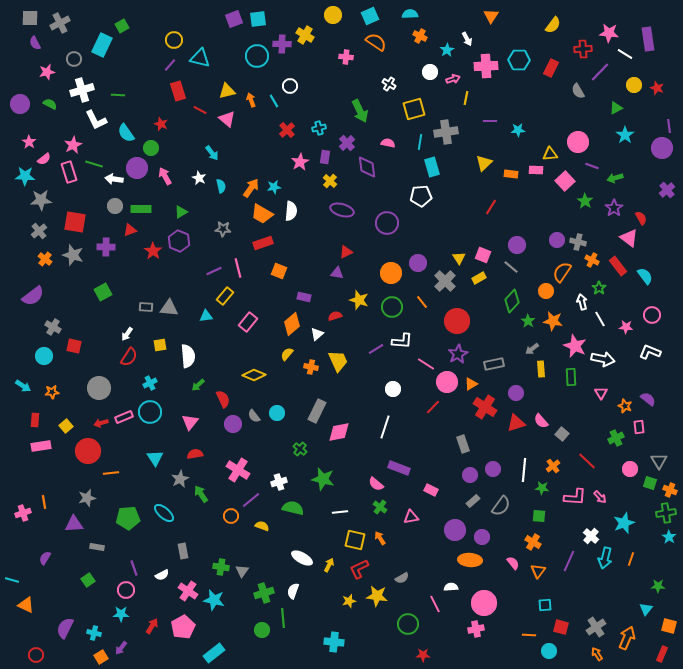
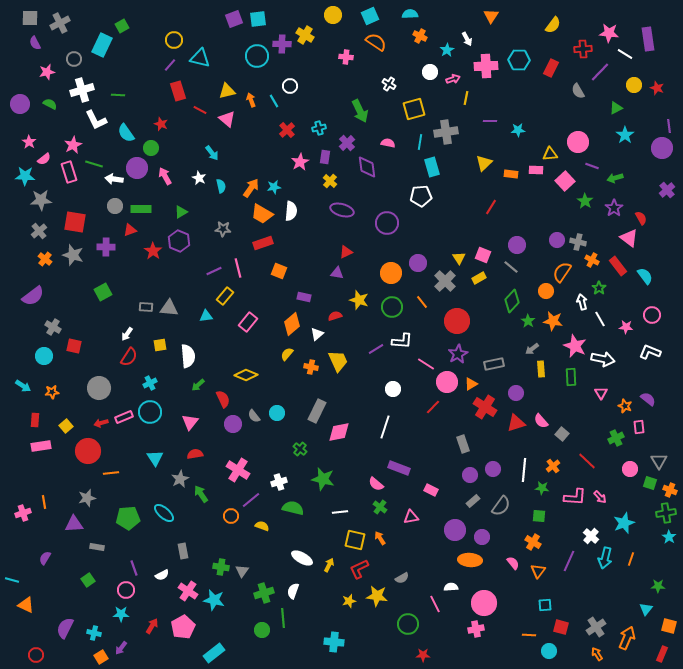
yellow diamond at (254, 375): moved 8 px left
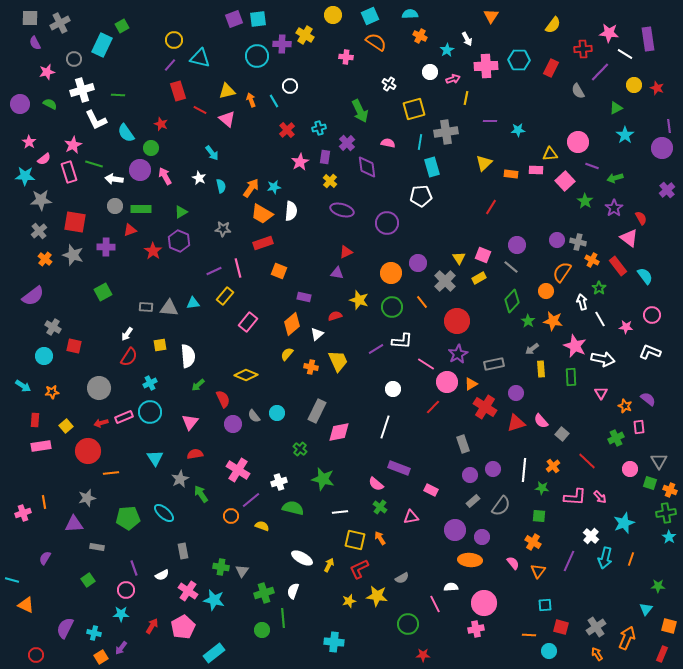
purple circle at (137, 168): moved 3 px right, 2 px down
cyan triangle at (206, 316): moved 13 px left, 13 px up
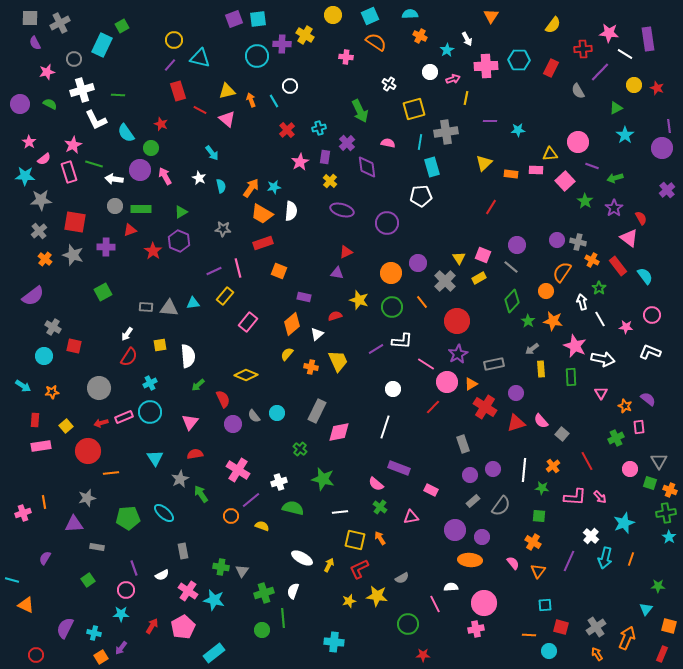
red line at (587, 461): rotated 18 degrees clockwise
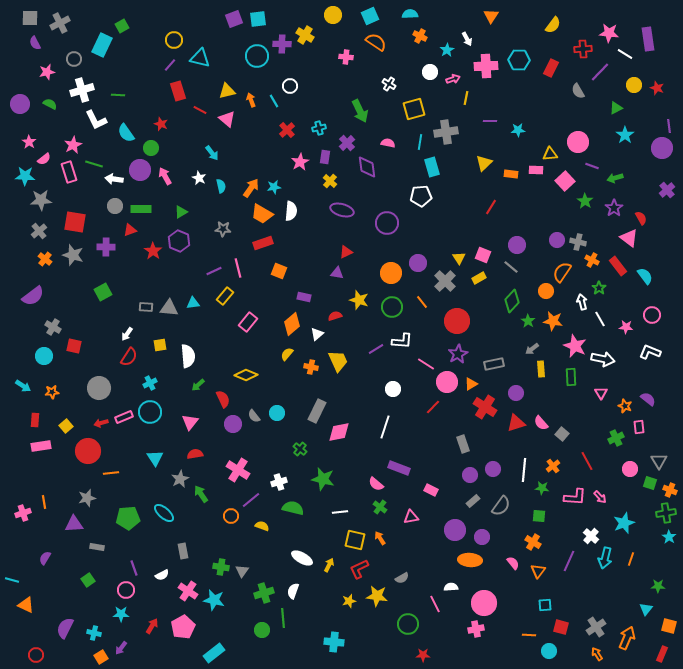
pink semicircle at (541, 421): moved 2 px down
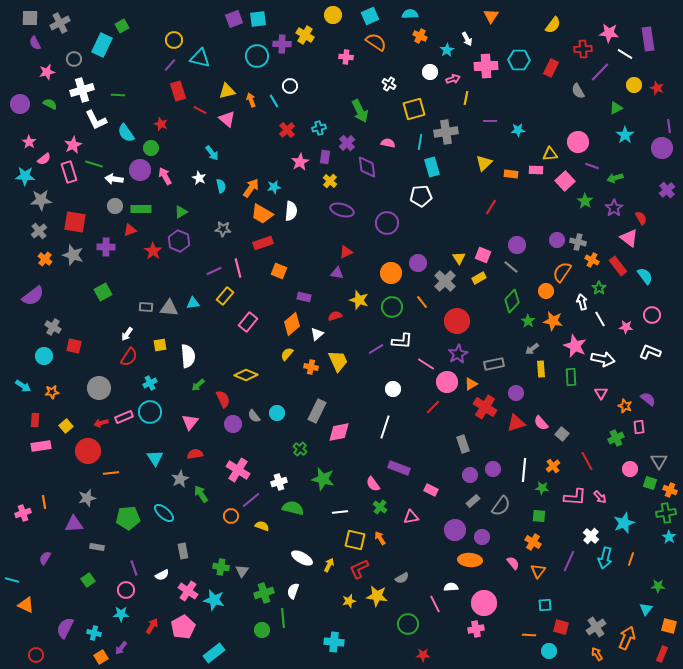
pink semicircle at (376, 484): moved 3 px left; rotated 14 degrees clockwise
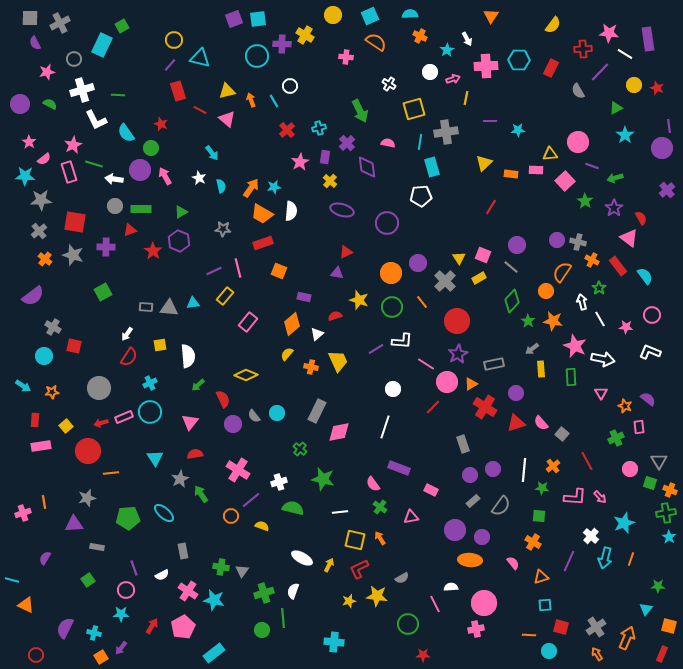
orange triangle at (538, 571): moved 3 px right, 6 px down; rotated 35 degrees clockwise
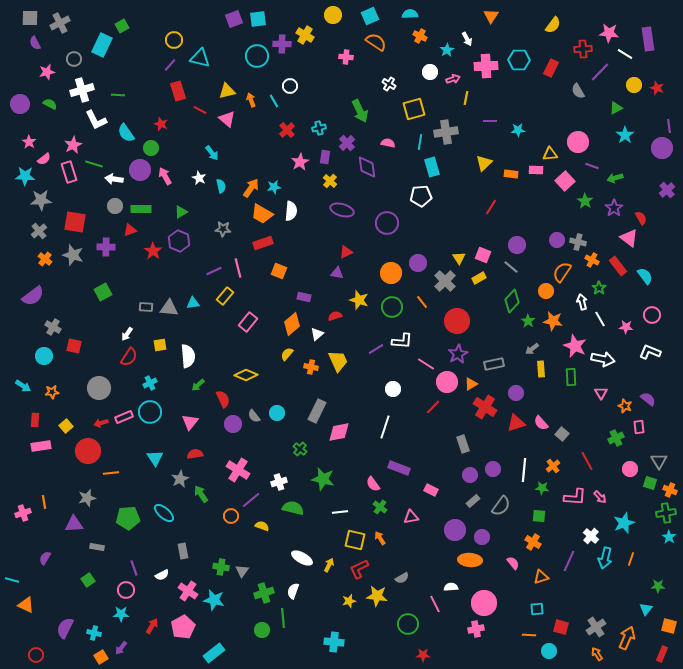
cyan square at (545, 605): moved 8 px left, 4 px down
